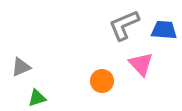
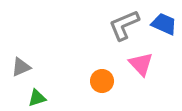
blue trapezoid: moved 6 px up; rotated 20 degrees clockwise
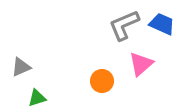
blue trapezoid: moved 2 px left
pink triangle: rotated 32 degrees clockwise
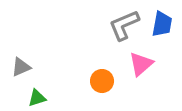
blue trapezoid: rotated 76 degrees clockwise
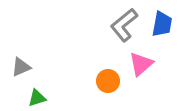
gray L-shape: rotated 16 degrees counterclockwise
orange circle: moved 6 px right
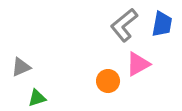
pink triangle: moved 3 px left; rotated 12 degrees clockwise
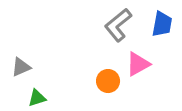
gray L-shape: moved 6 px left
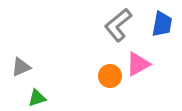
orange circle: moved 2 px right, 5 px up
